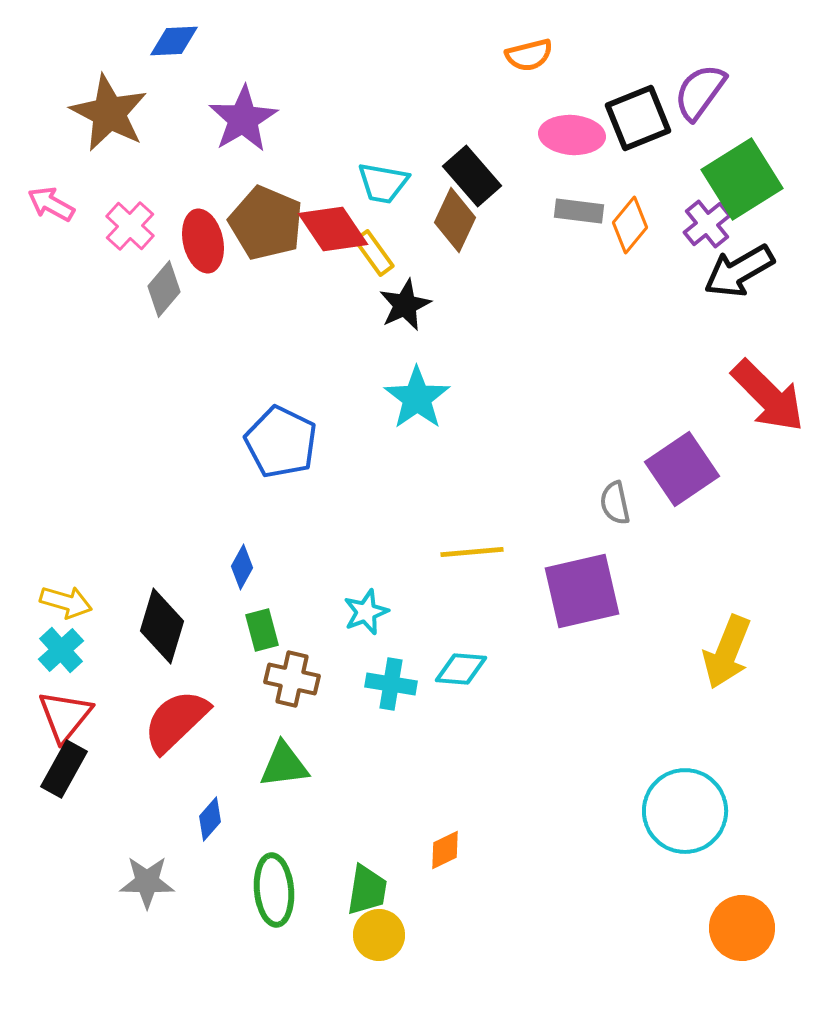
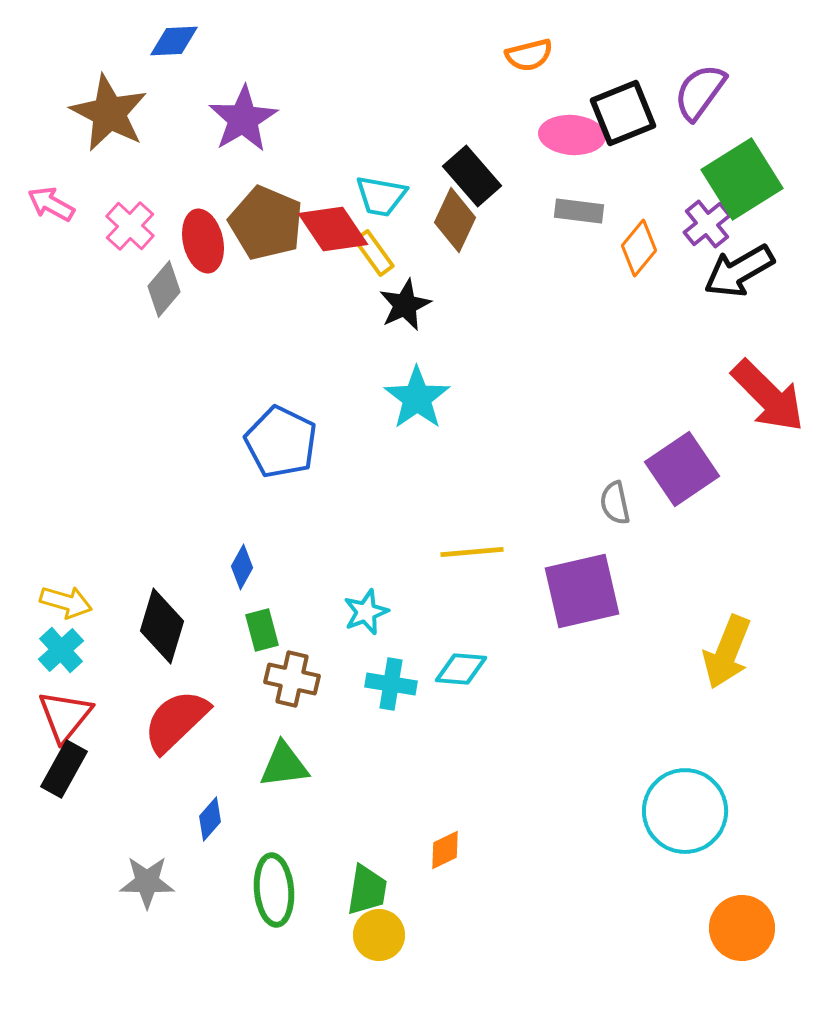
black square at (638, 118): moved 15 px left, 5 px up
cyan trapezoid at (383, 183): moved 2 px left, 13 px down
orange diamond at (630, 225): moved 9 px right, 23 px down
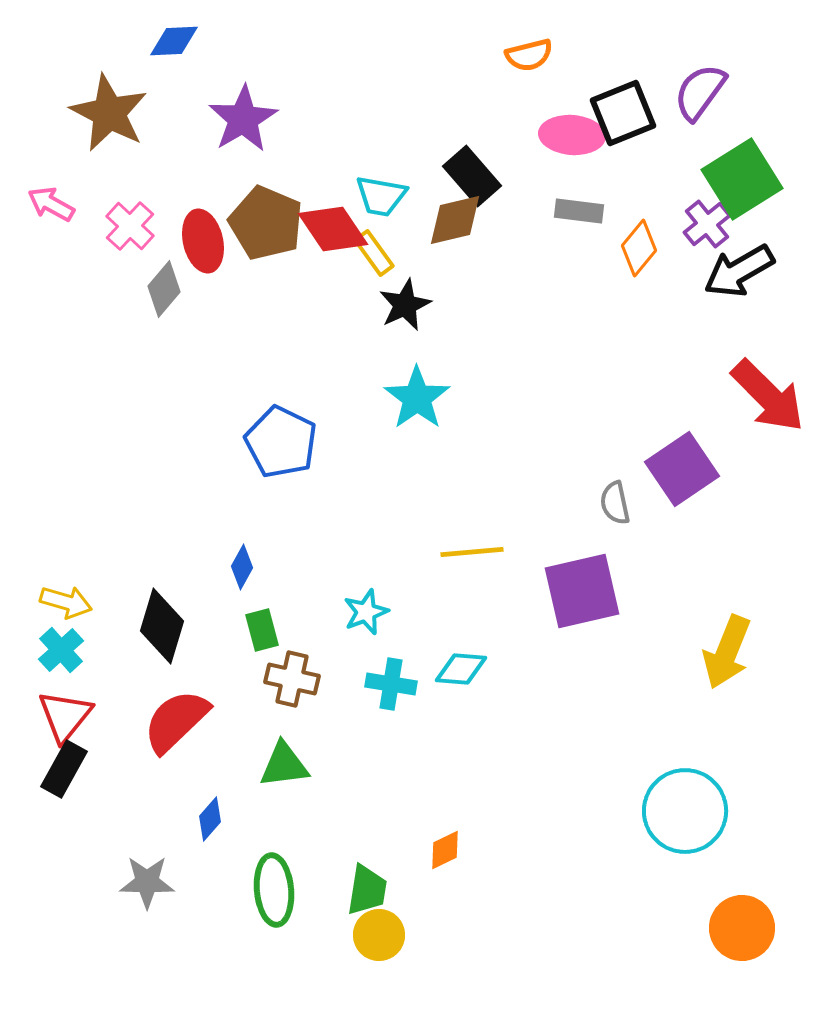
brown diamond at (455, 220): rotated 52 degrees clockwise
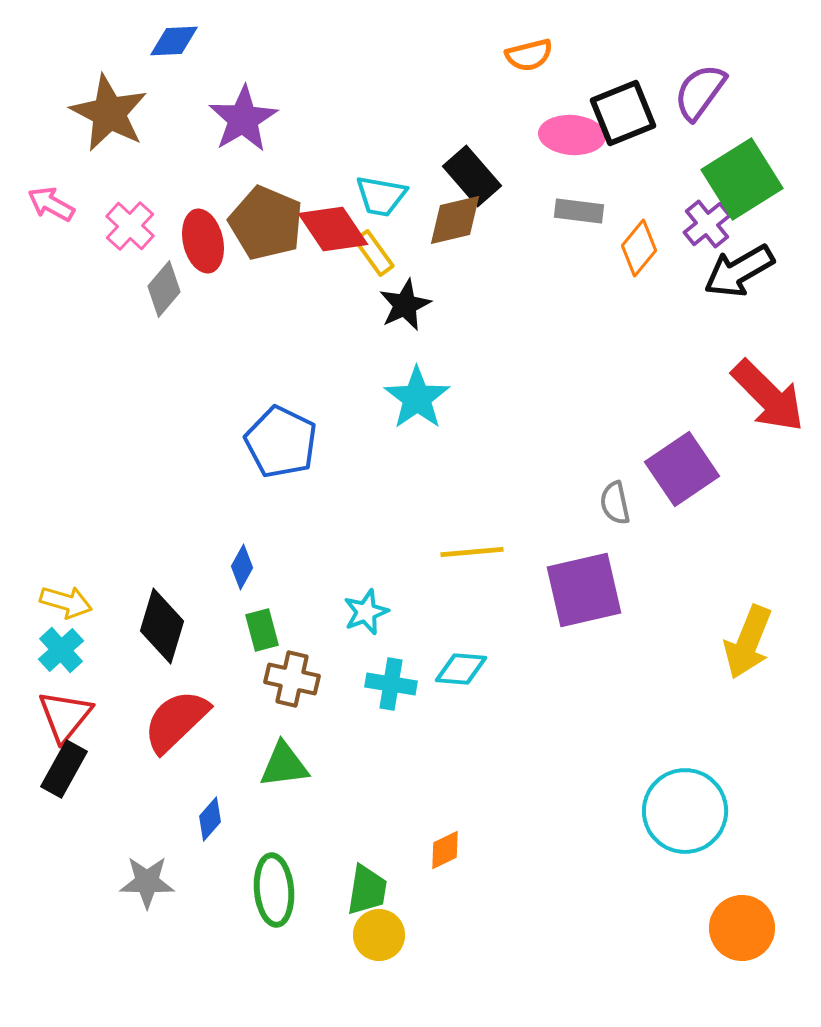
purple square at (582, 591): moved 2 px right, 1 px up
yellow arrow at (727, 652): moved 21 px right, 10 px up
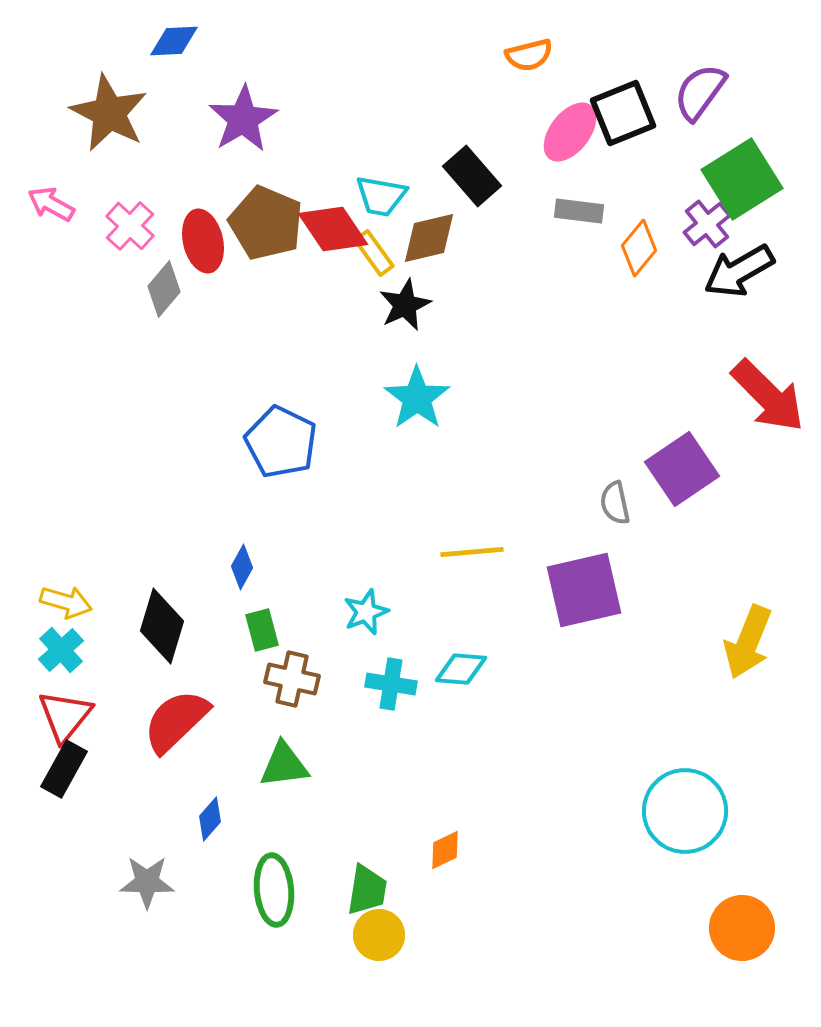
pink ellipse at (572, 135): moved 2 px left, 3 px up; rotated 56 degrees counterclockwise
brown diamond at (455, 220): moved 26 px left, 18 px down
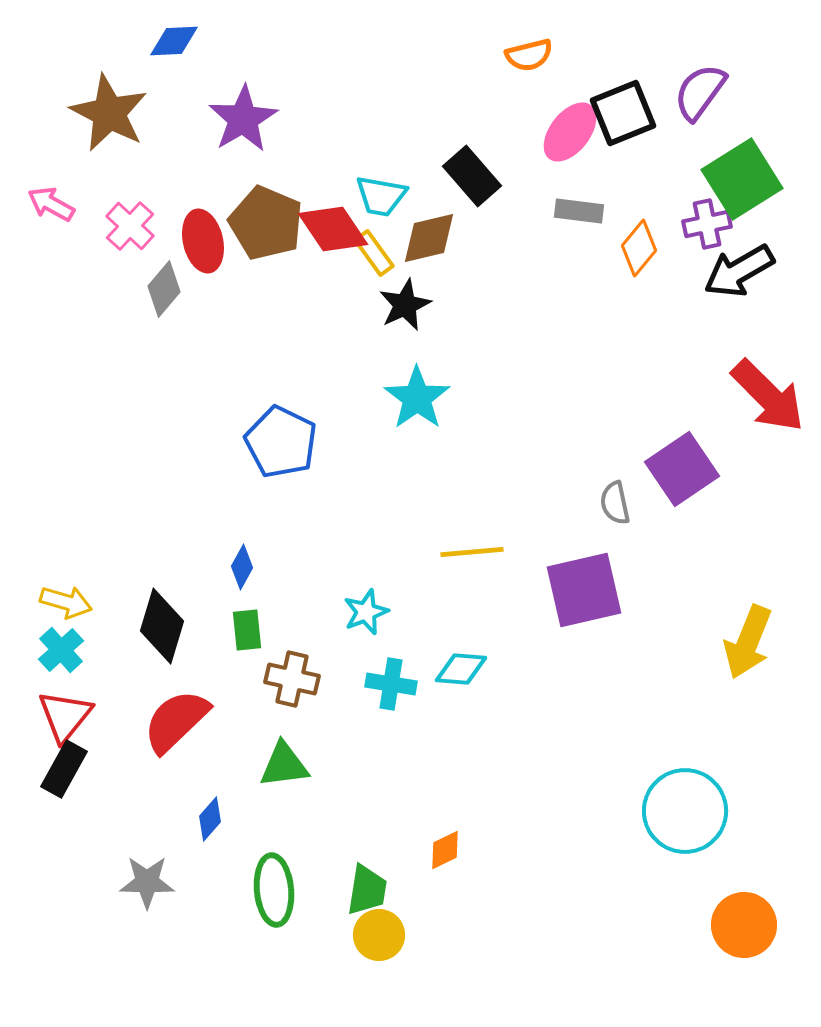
purple cross at (707, 224): rotated 27 degrees clockwise
green rectangle at (262, 630): moved 15 px left; rotated 9 degrees clockwise
orange circle at (742, 928): moved 2 px right, 3 px up
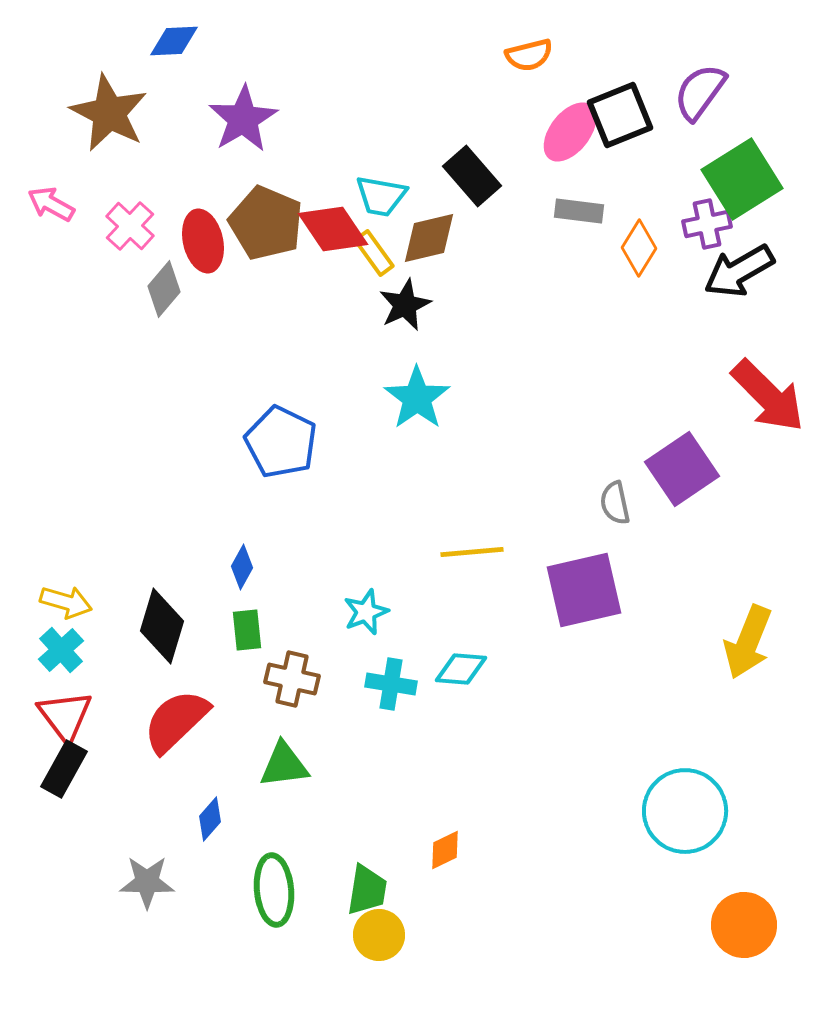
black square at (623, 113): moved 3 px left, 2 px down
orange diamond at (639, 248): rotated 8 degrees counterclockwise
red triangle at (65, 716): rotated 16 degrees counterclockwise
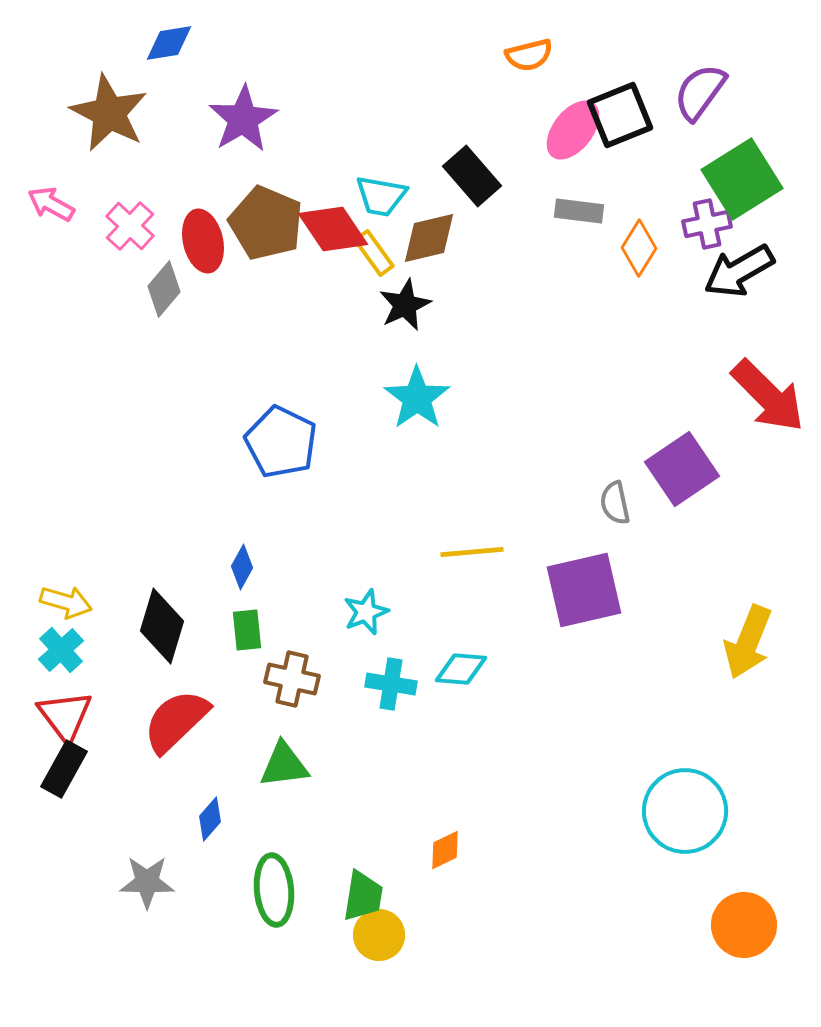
blue diamond at (174, 41): moved 5 px left, 2 px down; rotated 6 degrees counterclockwise
pink ellipse at (570, 132): moved 3 px right, 2 px up
green trapezoid at (367, 890): moved 4 px left, 6 px down
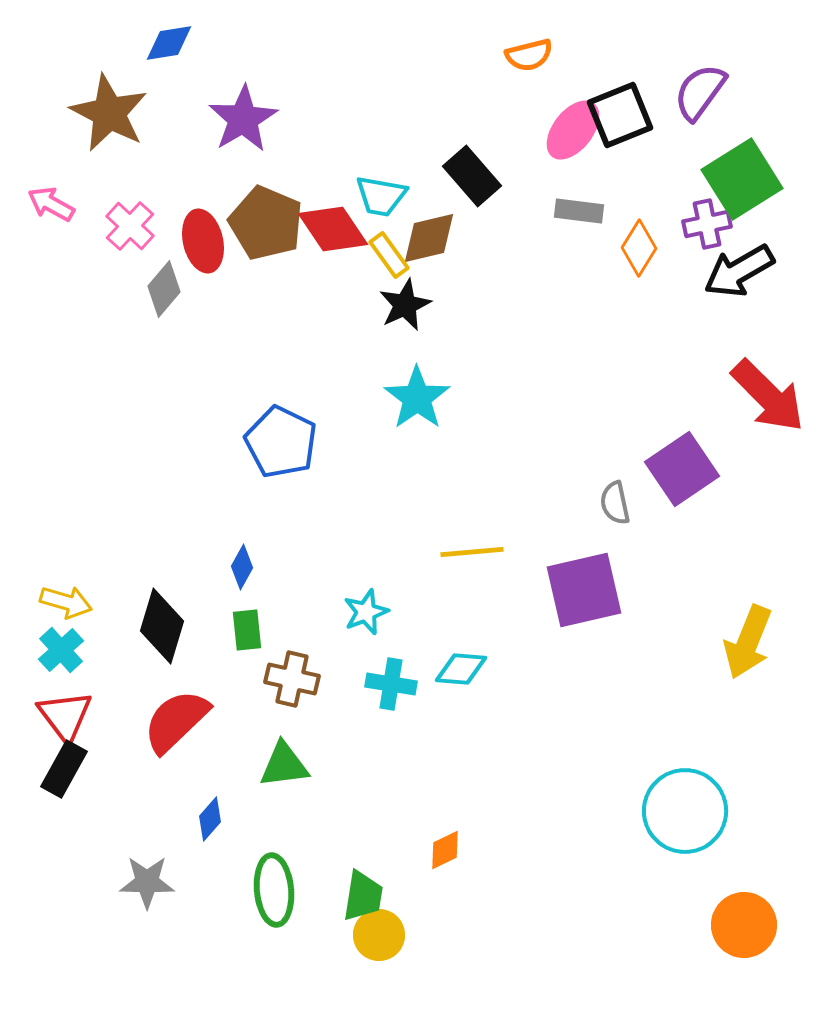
yellow rectangle at (374, 253): moved 15 px right, 2 px down
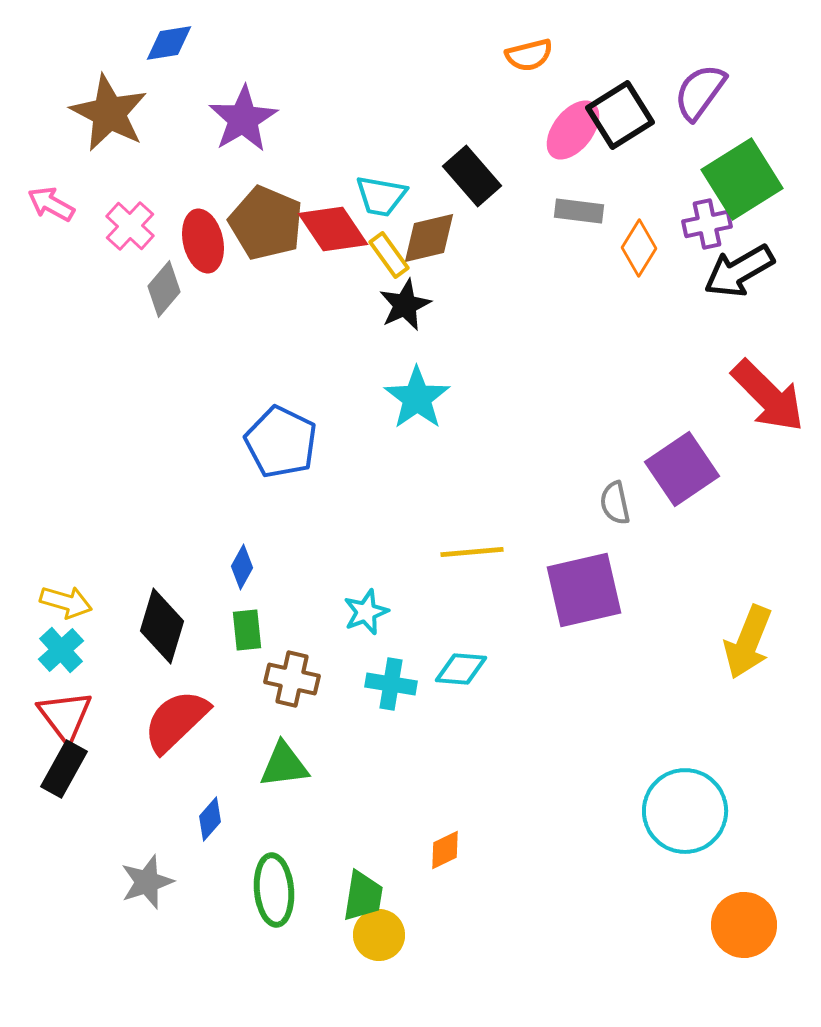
black square at (620, 115): rotated 10 degrees counterclockwise
gray star at (147, 882): rotated 20 degrees counterclockwise
